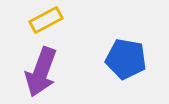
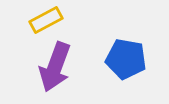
purple arrow: moved 14 px right, 5 px up
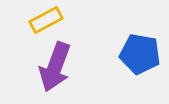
blue pentagon: moved 14 px right, 5 px up
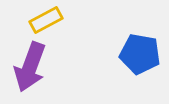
purple arrow: moved 25 px left
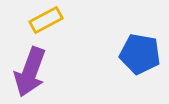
purple arrow: moved 5 px down
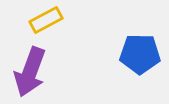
blue pentagon: rotated 9 degrees counterclockwise
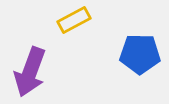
yellow rectangle: moved 28 px right
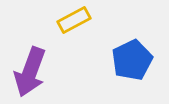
blue pentagon: moved 8 px left, 6 px down; rotated 27 degrees counterclockwise
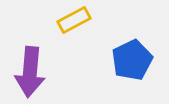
purple arrow: rotated 15 degrees counterclockwise
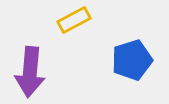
blue pentagon: rotated 9 degrees clockwise
